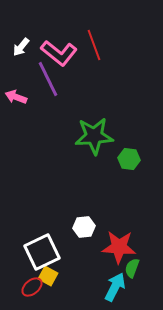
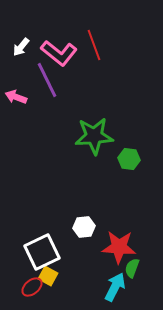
purple line: moved 1 px left, 1 px down
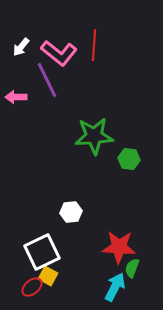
red line: rotated 24 degrees clockwise
pink arrow: rotated 20 degrees counterclockwise
white hexagon: moved 13 px left, 15 px up
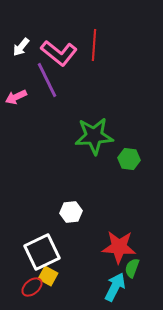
pink arrow: rotated 25 degrees counterclockwise
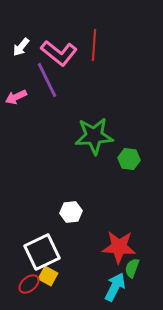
red ellipse: moved 3 px left, 3 px up
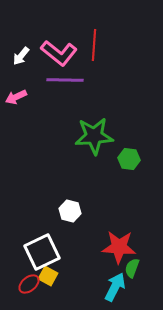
white arrow: moved 9 px down
purple line: moved 18 px right; rotated 63 degrees counterclockwise
white hexagon: moved 1 px left, 1 px up; rotated 20 degrees clockwise
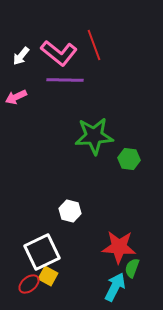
red line: rotated 24 degrees counterclockwise
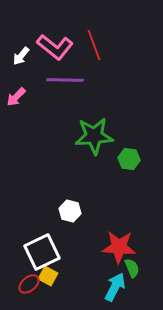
pink L-shape: moved 4 px left, 6 px up
pink arrow: rotated 20 degrees counterclockwise
green semicircle: rotated 138 degrees clockwise
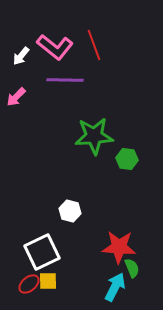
green hexagon: moved 2 px left
yellow square: moved 5 px down; rotated 30 degrees counterclockwise
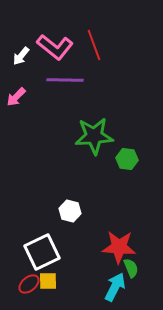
green semicircle: moved 1 px left
